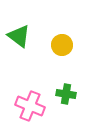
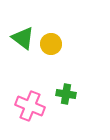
green triangle: moved 4 px right, 2 px down
yellow circle: moved 11 px left, 1 px up
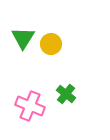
green triangle: rotated 25 degrees clockwise
green cross: rotated 30 degrees clockwise
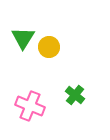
yellow circle: moved 2 px left, 3 px down
green cross: moved 9 px right, 1 px down
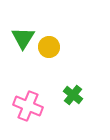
green cross: moved 2 px left
pink cross: moved 2 px left
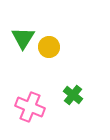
pink cross: moved 2 px right, 1 px down
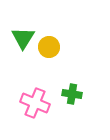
green cross: moved 1 px left, 1 px up; rotated 30 degrees counterclockwise
pink cross: moved 5 px right, 4 px up
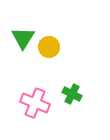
green cross: rotated 18 degrees clockwise
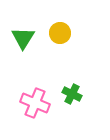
yellow circle: moved 11 px right, 14 px up
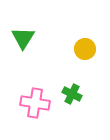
yellow circle: moved 25 px right, 16 px down
pink cross: rotated 12 degrees counterclockwise
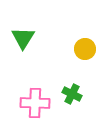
pink cross: rotated 8 degrees counterclockwise
